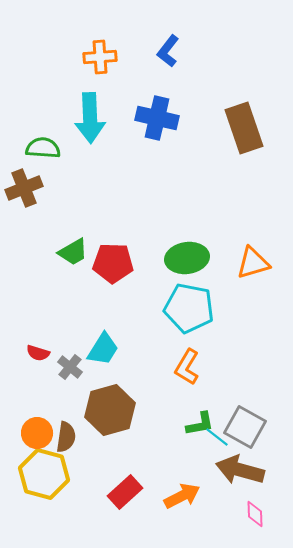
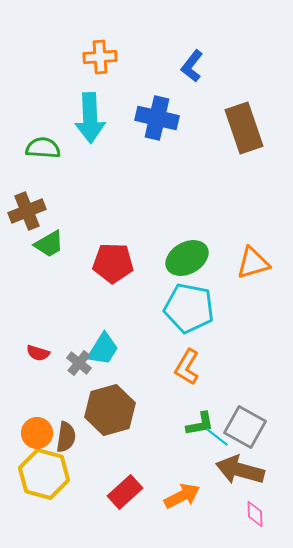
blue L-shape: moved 24 px right, 15 px down
brown cross: moved 3 px right, 23 px down
green trapezoid: moved 24 px left, 8 px up
green ellipse: rotated 21 degrees counterclockwise
gray cross: moved 9 px right, 4 px up
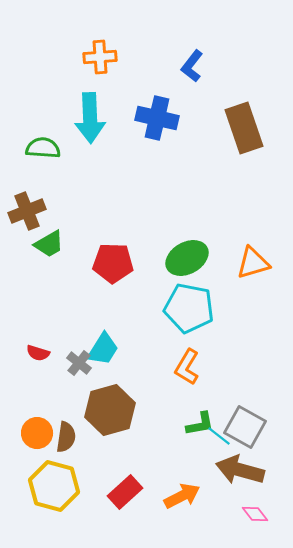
cyan line: moved 2 px right, 1 px up
yellow hexagon: moved 10 px right, 12 px down
pink diamond: rotated 36 degrees counterclockwise
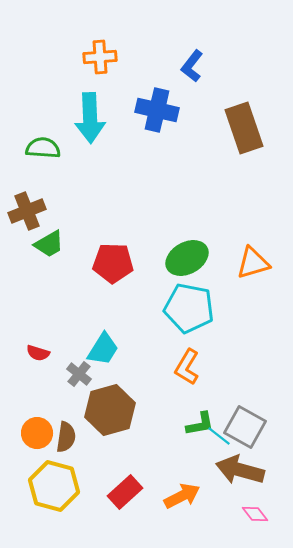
blue cross: moved 8 px up
gray cross: moved 11 px down
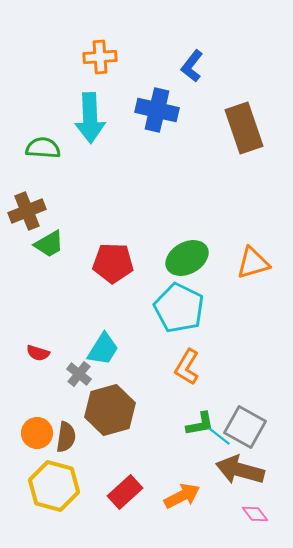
cyan pentagon: moved 10 px left; rotated 15 degrees clockwise
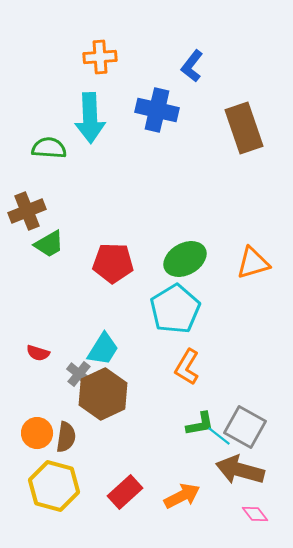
green semicircle: moved 6 px right
green ellipse: moved 2 px left, 1 px down
cyan pentagon: moved 4 px left, 1 px down; rotated 15 degrees clockwise
brown hexagon: moved 7 px left, 16 px up; rotated 9 degrees counterclockwise
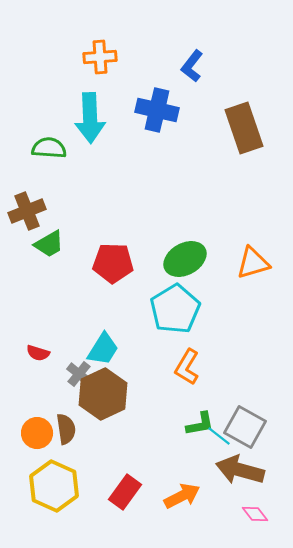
brown semicircle: moved 8 px up; rotated 16 degrees counterclockwise
yellow hexagon: rotated 9 degrees clockwise
red rectangle: rotated 12 degrees counterclockwise
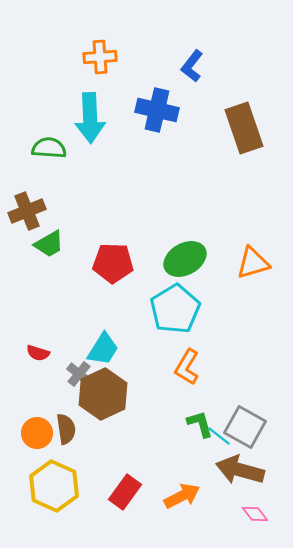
green L-shape: rotated 96 degrees counterclockwise
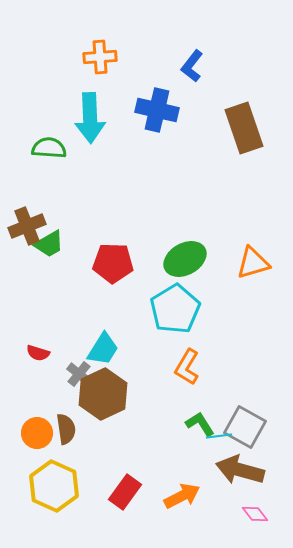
brown cross: moved 15 px down
green L-shape: rotated 16 degrees counterclockwise
cyan line: rotated 45 degrees counterclockwise
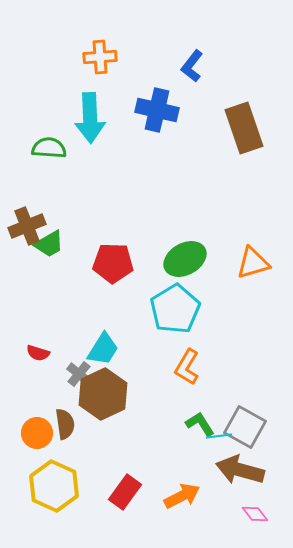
brown semicircle: moved 1 px left, 5 px up
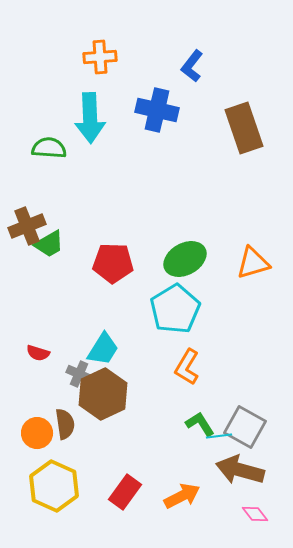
gray cross: rotated 15 degrees counterclockwise
